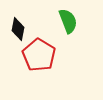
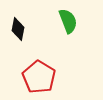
red pentagon: moved 22 px down
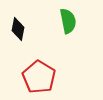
green semicircle: rotated 10 degrees clockwise
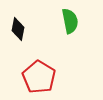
green semicircle: moved 2 px right
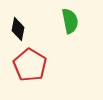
red pentagon: moved 9 px left, 12 px up
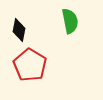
black diamond: moved 1 px right, 1 px down
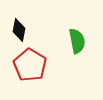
green semicircle: moved 7 px right, 20 px down
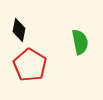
green semicircle: moved 3 px right, 1 px down
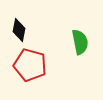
red pentagon: rotated 16 degrees counterclockwise
